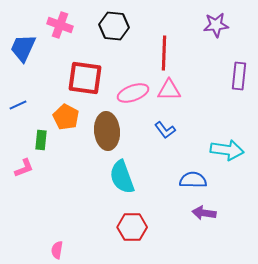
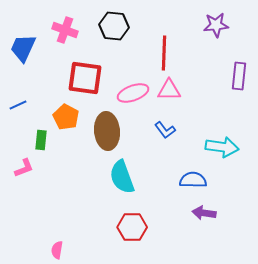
pink cross: moved 5 px right, 5 px down
cyan arrow: moved 5 px left, 3 px up
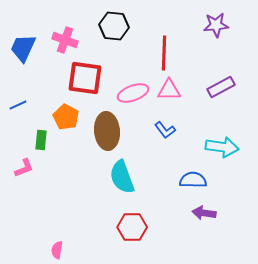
pink cross: moved 10 px down
purple rectangle: moved 18 px left, 11 px down; rotated 56 degrees clockwise
